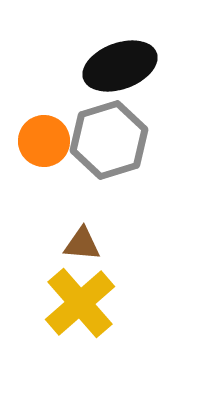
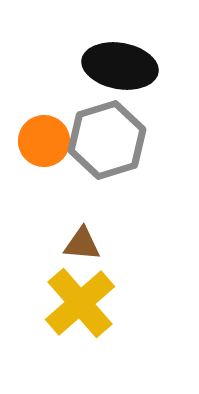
black ellipse: rotated 30 degrees clockwise
gray hexagon: moved 2 px left
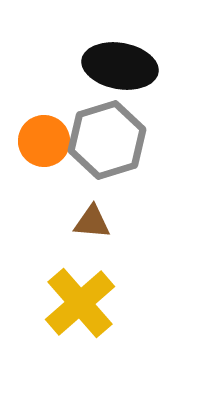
brown triangle: moved 10 px right, 22 px up
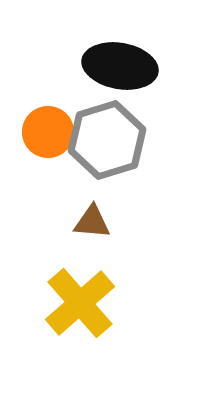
orange circle: moved 4 px right, 9 px up
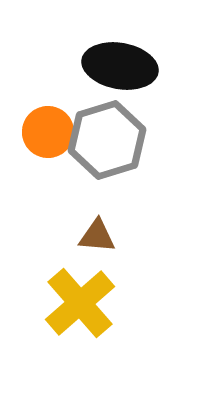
brown triangle: moved 5 px right, 14 px down
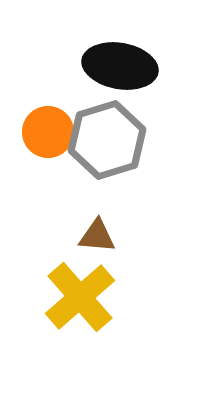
yellow cross: moved 6 px up
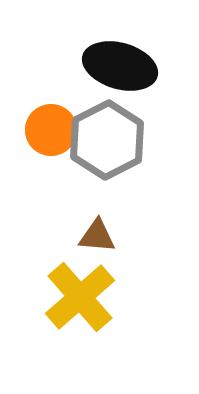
black ellipse: rotated 6 degrees clockwise
orange circle: moved 3 px right, 2 px up
gray hexagon: rotated 10 degrees counterclockwise
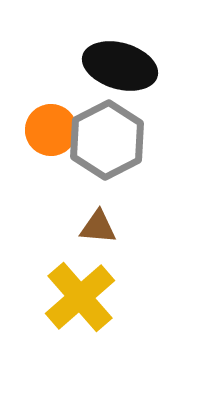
brown triangle: moved 1 px right, 9 px up
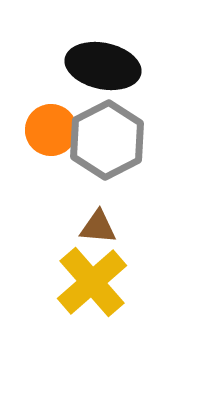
black ellipse: moved 17 px left; rotated 4 degrees counterclockwise
yellow cross: moved 12 px right, 15 px up
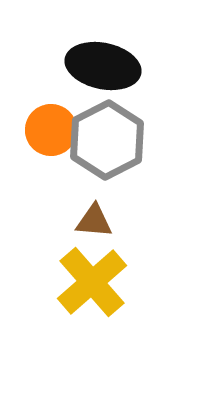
brown triangle: moved 4 px left, 6 px up
